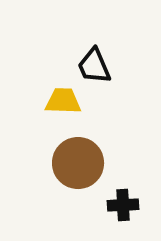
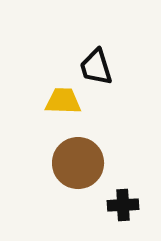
black trapezoid: moved 2 px right, 1 px down; rotated 6 degrees clockwise
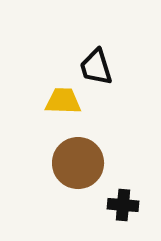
black cross: rotated 8 degrees clockwise
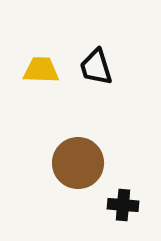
yellow trapezoid: moved 22 px left, 31 px up
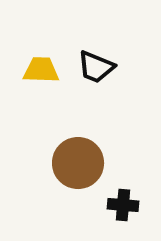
black trapezoid: rotated 51 degrees counterclockwise
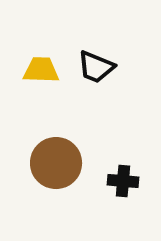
brown circle: moved 22 px left
black cross: moved 24 px up
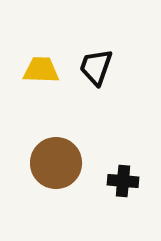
black trapezoid: rotated 87 degrees clockwise
